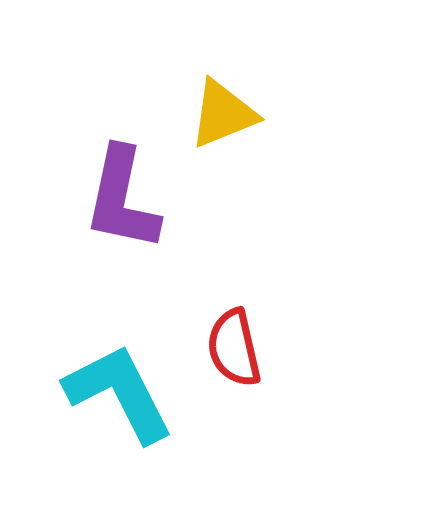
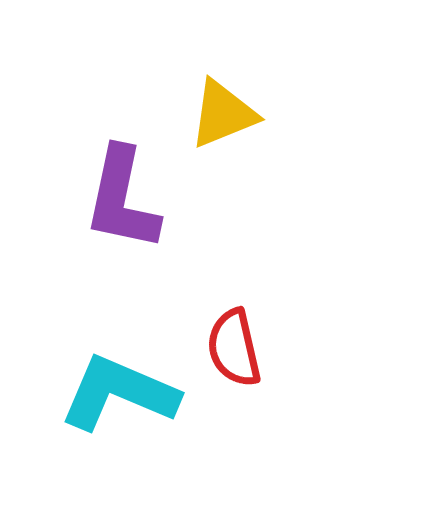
cyan L-shape: rotated 40 degrees counterclockwise
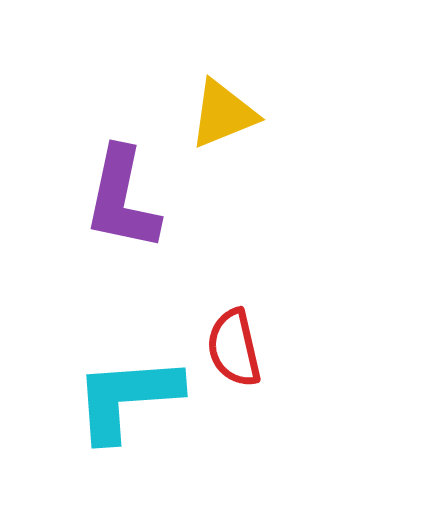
cyan L-shape: moved 8 px right, 5 px down; rotated 27 degrees counterclockwise
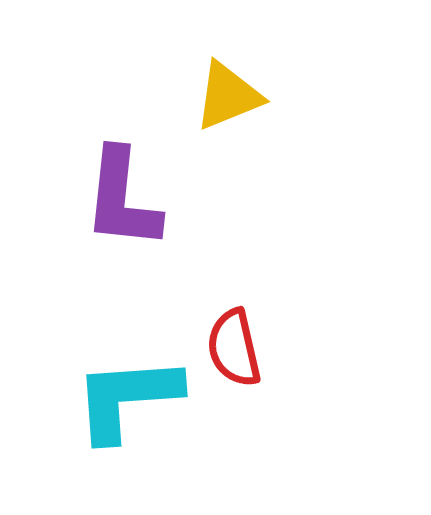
yellow triangle: moved 5 px right, 18 px up
purple L-shape: rotated 6 degrees counterclockwise
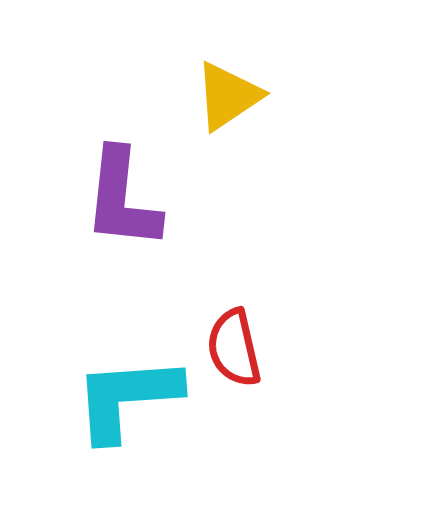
yellow triangle: rotated 12 degrees counterclockwise
